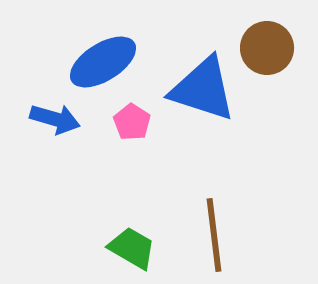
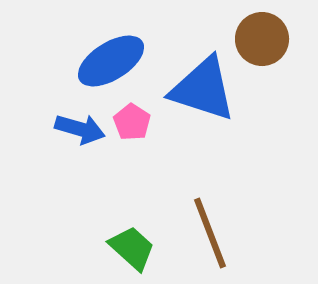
brown circle: moved 5 px left, 9 px up
blue ellipse: moved 8 px right, 1 px up
blue arrow: moved 25 px right, 10 px down
brown line: moved 4 px left, 2 px up; rotated 14 degrees counterclockwise
green trapezoid: rotated 12 degrees clockwise
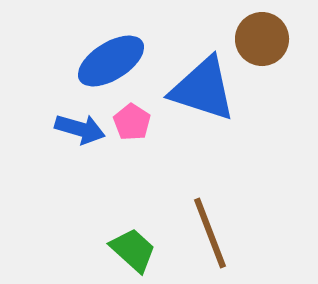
green trapezoid: moved 1 px right, 2 px down
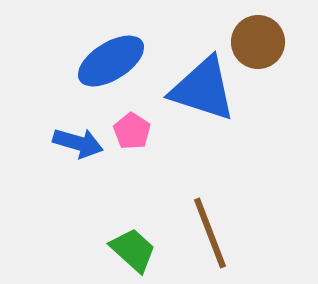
brown circle: moved 4 px left, 3 px down
pink pentagon: moved 9 px down
blue arrow: moved 2 px left, 14 px down
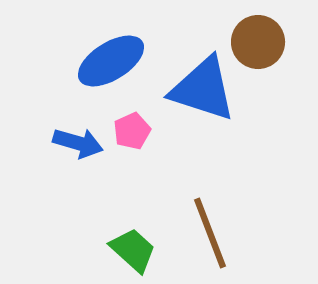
pink pentagon: rotated 15 degrees clockwise
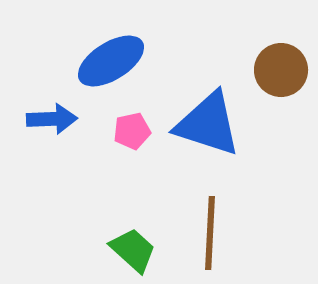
brown circle: moved 23 px right, 28 px down
blue triangle: moved 5 px right, 35 px down
pink pentagon: rotated 12 degrees clockwise
blue arrow: moved 26 px left, 24 px up; rotated 18 degrees counterclockwise
brown line: rotated 24 degrees clockwise
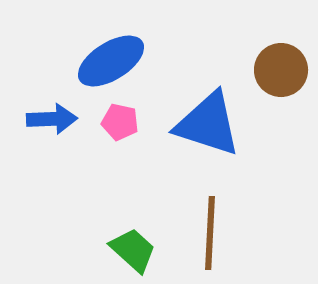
pink pentagon: moved 12 px left, 9 px up; rotated 24 degrees clockwise
